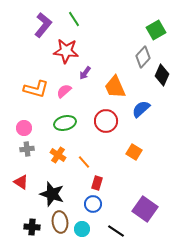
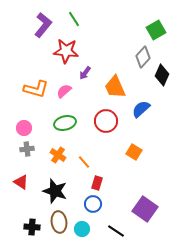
black star: moved 3 px right, 3 px up
brown ellipse: moved 1 px left
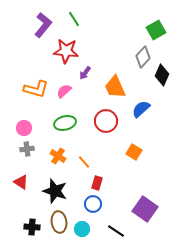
orange cross: moved 1 px down
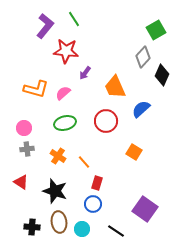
purple L-shape: moved 2 px right, 1 px down
pink semicircle: moved 1 px left, 2 px down
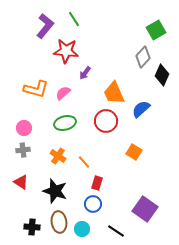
orange trapezoid: moved 1 px left, 6 px down
gray cross: moved 4 px left, 1 px down
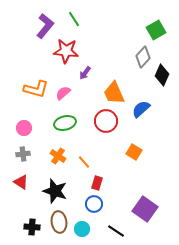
gray cross: moved 4 px down
blue circle: moved 1 px right
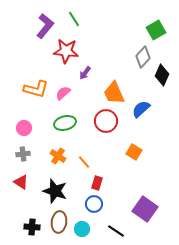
brown ellipse: rotated 15 degrees clockwise
